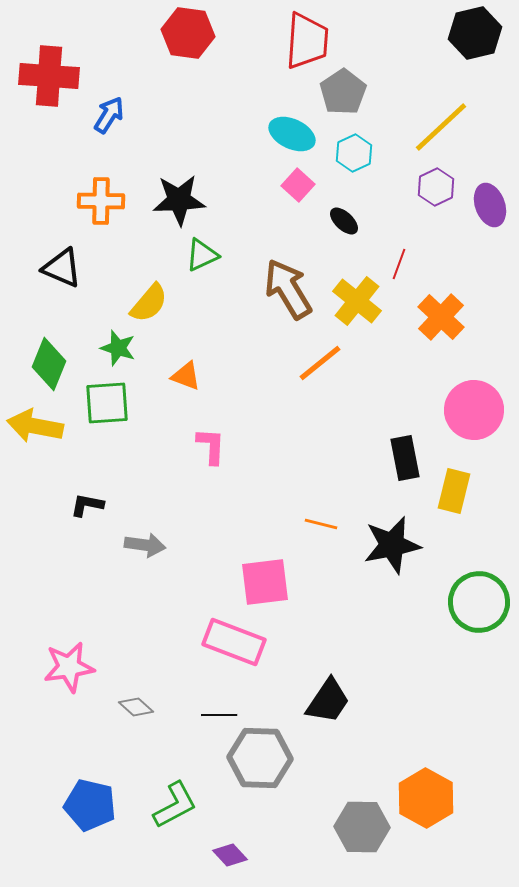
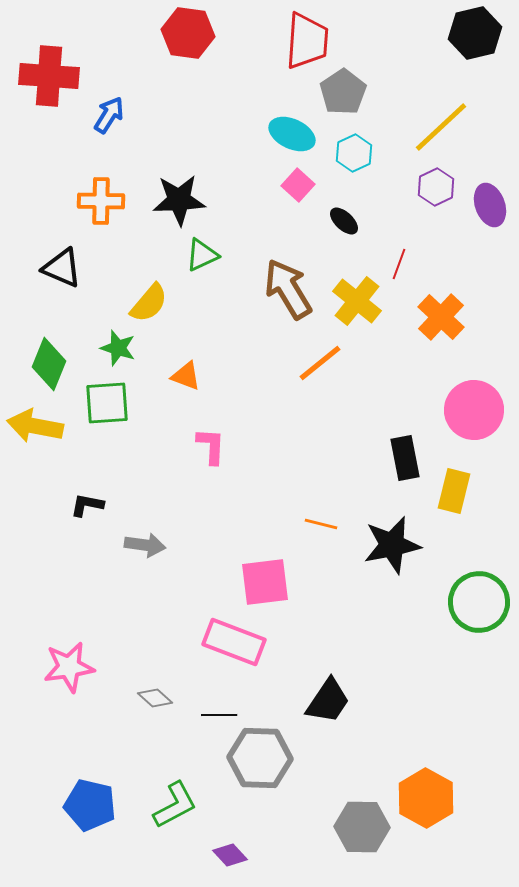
gray diamond at (136, 707): moved 19 px right, 9 px up
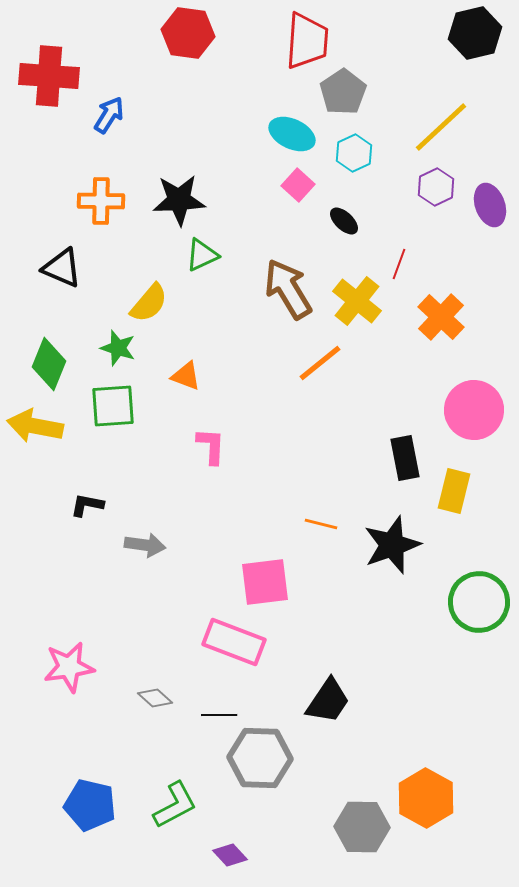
green square at (107, 403): moved 6 px right, 3 px down
black star at (392, 545): rotated 8 degrees counterclockwise
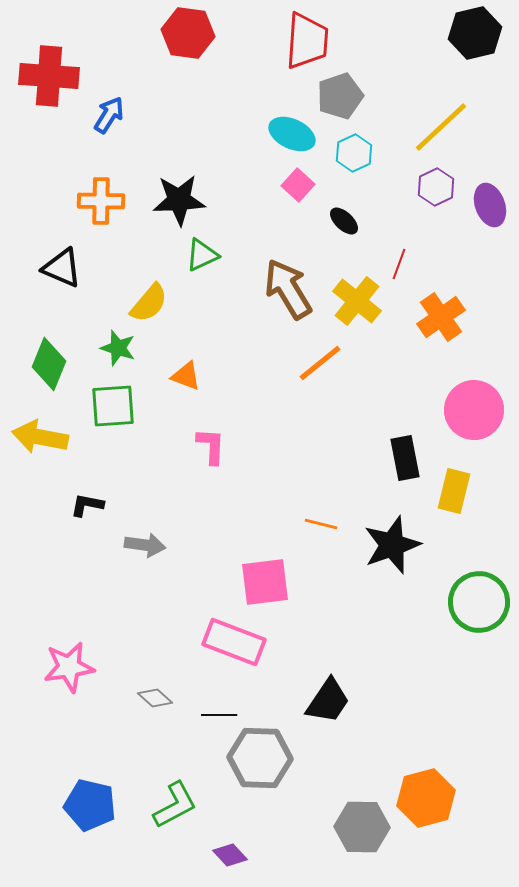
gray pentagon at (343, 92): moved 3 px left, 4 px down; rotated 15 degrees clockwise
orange cross at (441, 317): rotated 12 degrees clockwise
yellow arrow at (35, 426): moved 5 px right, 11 px down
orange hexagon at (426, 798): rotated 16 degrees clockwise
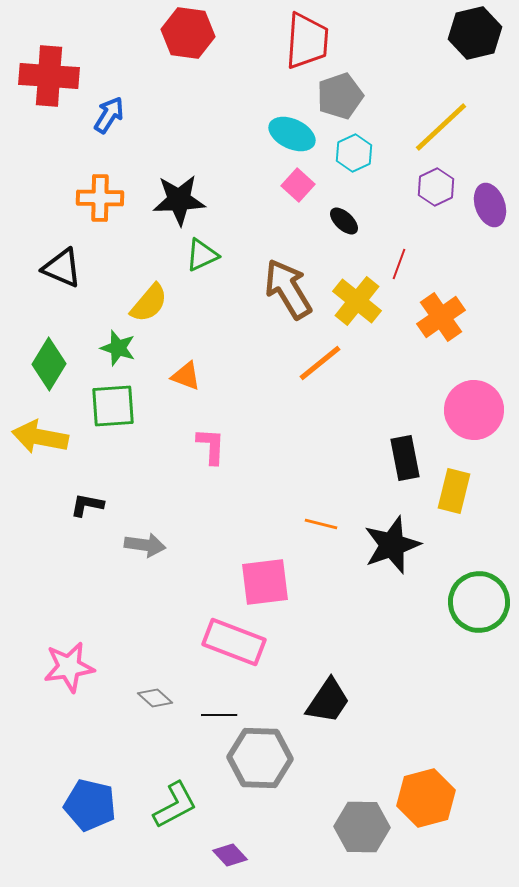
orange cross at (101, 201): moved 1 px left, 3 px up
green diamond at (49, 364): rotated 9 degrees clockwise
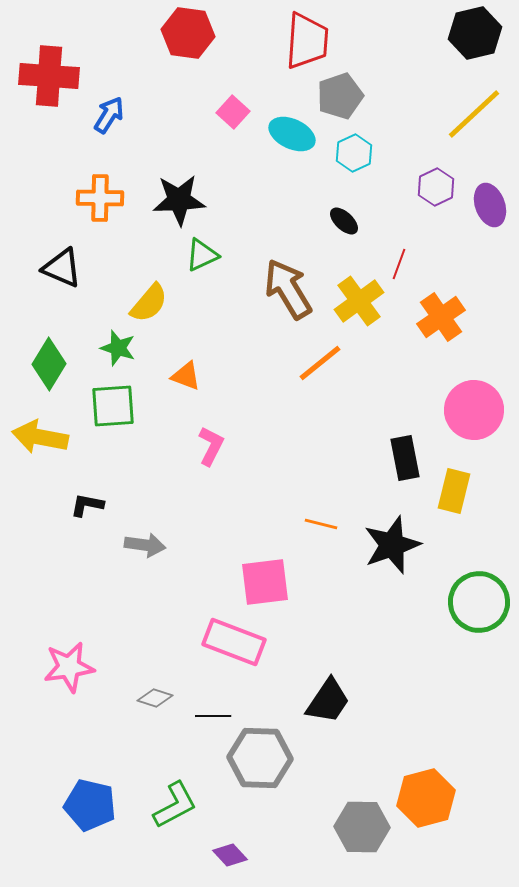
yellow line at (441, 127): moved 33 px right, 13 px up
pink square at (298, 185): moved 65 px left, 73 px up
yellow cross at (357, 301): moved 2 px right; rotated 15 degrees clockwise
pink L-shape at (211, 446): rotated 24 degrees clockwise
gray diamond at (155, 698): rotated 24 degrees counterclockwise
black line at (219, 715): moved 6 px left, 1 px down
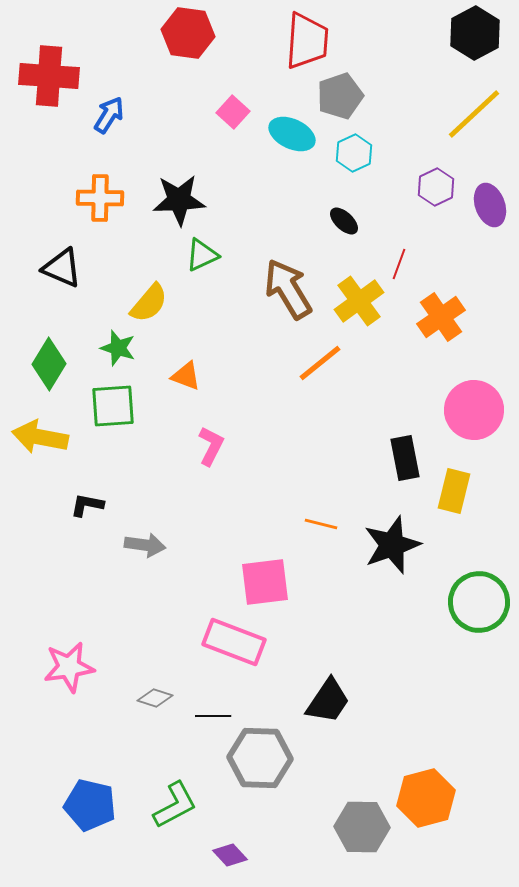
black hexagon at (475, 33): rotated 15 degrees counterclockwise
